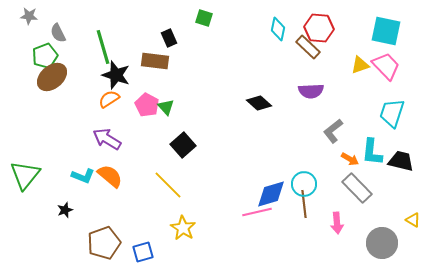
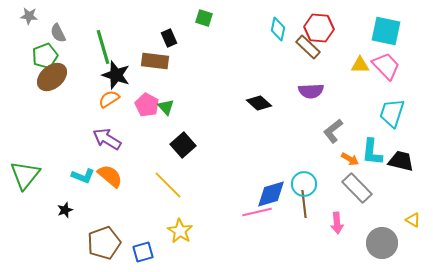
yellow triangle at (360, 65): rotated 18 degrees clockwise
yellow star at (183, 228): moved 3 px left, 3 px down
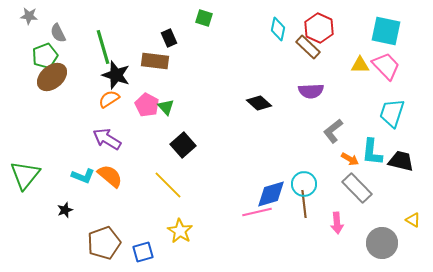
red hexagon at (319, 28): rotated 20 degrees clockwise
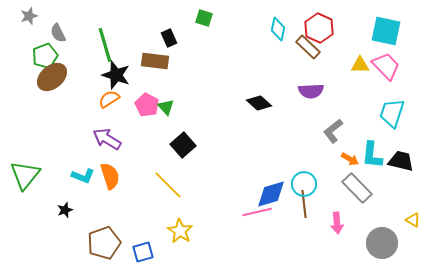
gray star at (29, 16): rotated 24 degrees counterclockwise
green line at (103, 47): moved 2 px right, 2 px up
cyan L-shape at (372, 152): moved 3 px down
orange semicircle at (110, 176): rotated 32 degrees clockwise
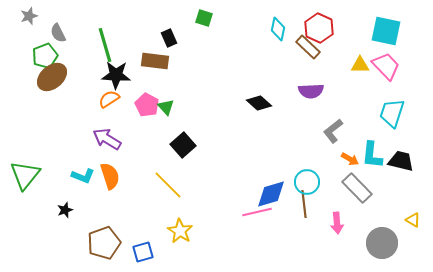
black star at (116, 75): rotated 16 degrees counterclockwise
cyan circle at (304, 184): moved 3 px right, 2 px up
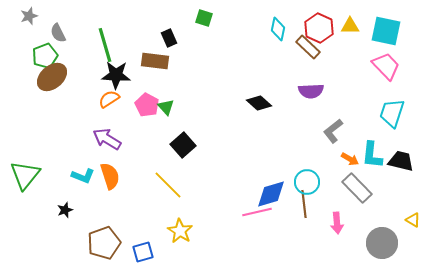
yellow triangle at (360, 65): moved 10 px left, 39 px up
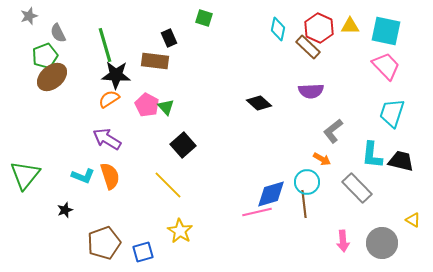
orange arrow at (350, 159): moved 28 px left
pink arrow at (337, 223): moved 6 px right, 18 px down
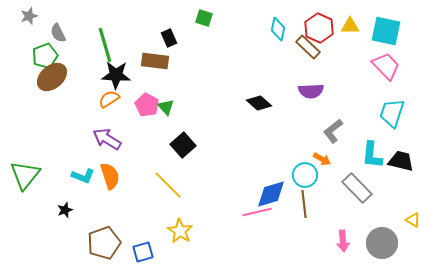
cyan circle at (307, 182): moved 2 px left, 7 px up
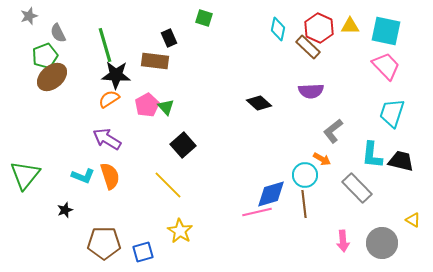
pink pentagon at (147, 105): rotated 15 degrees clockwise
brown pentagon at (104, 243): rotated 20 degrees clockwise
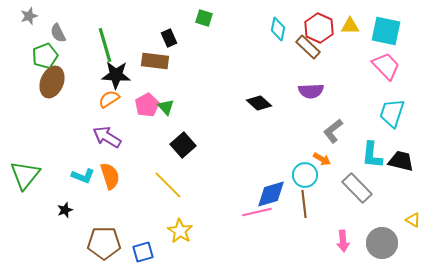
brown ellipse at (52, 77): moved 5 px down; rotated 28 degrees counterclockwise
purple arrow at (107, 139): moved 2 px up
